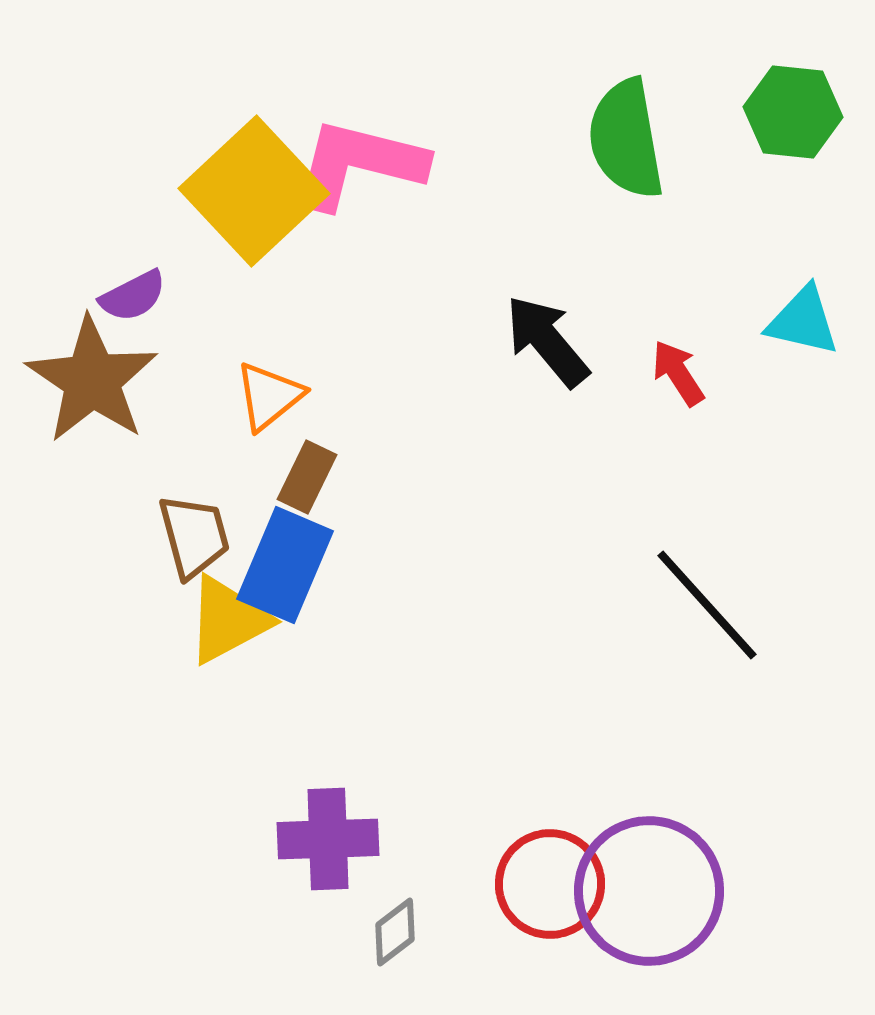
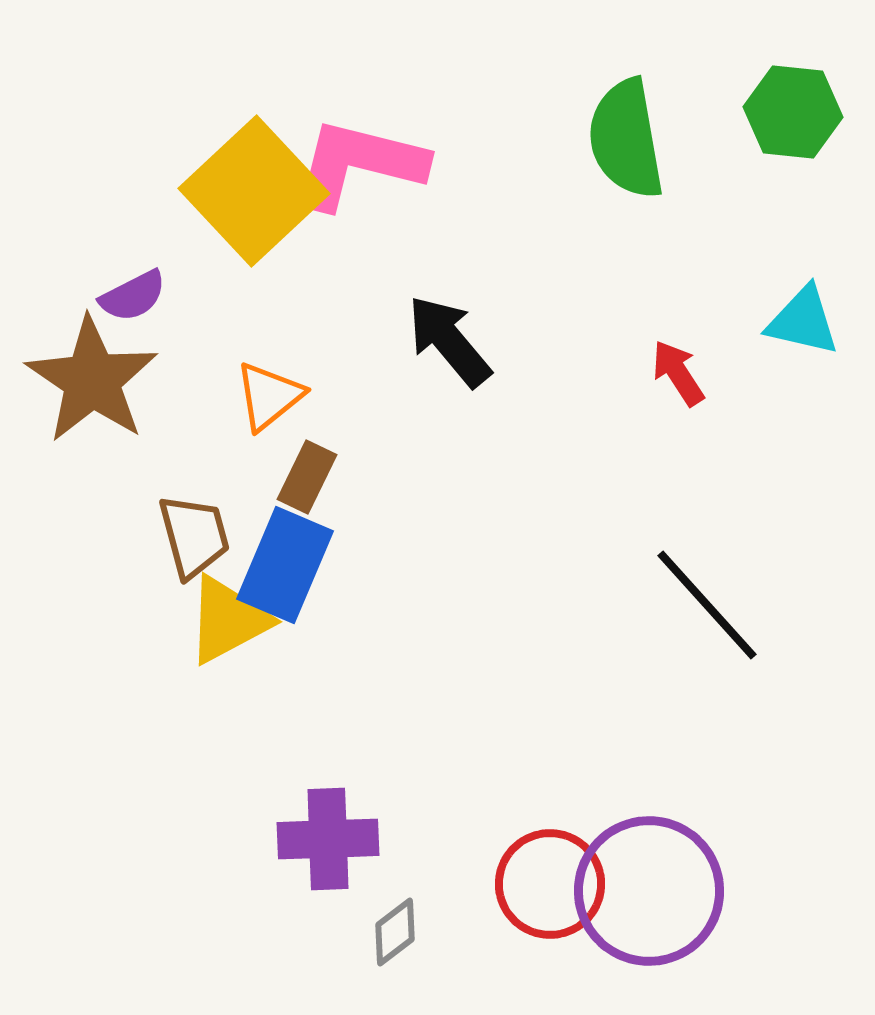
black arrow: moved 98 px left
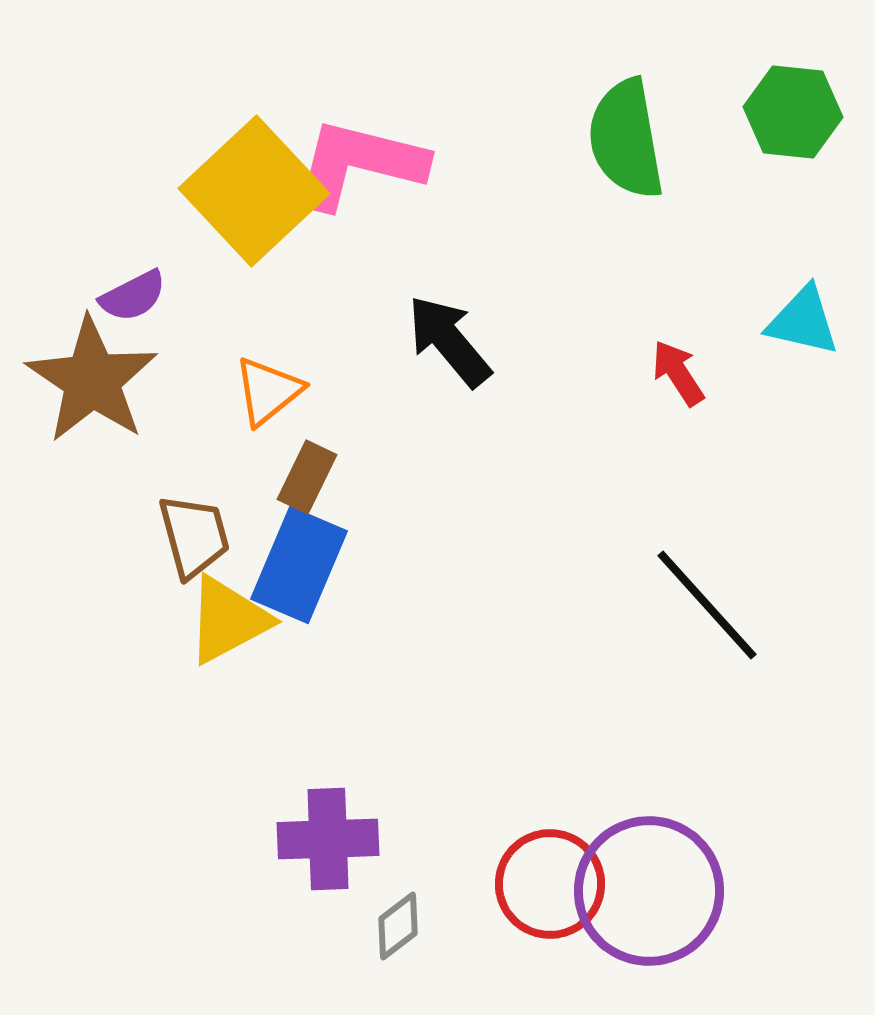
orange triangle: moved 1 px left, 5 px up
blue rectangle: moved 14 px right
gray diamond: moved 3 px right, 6 px up
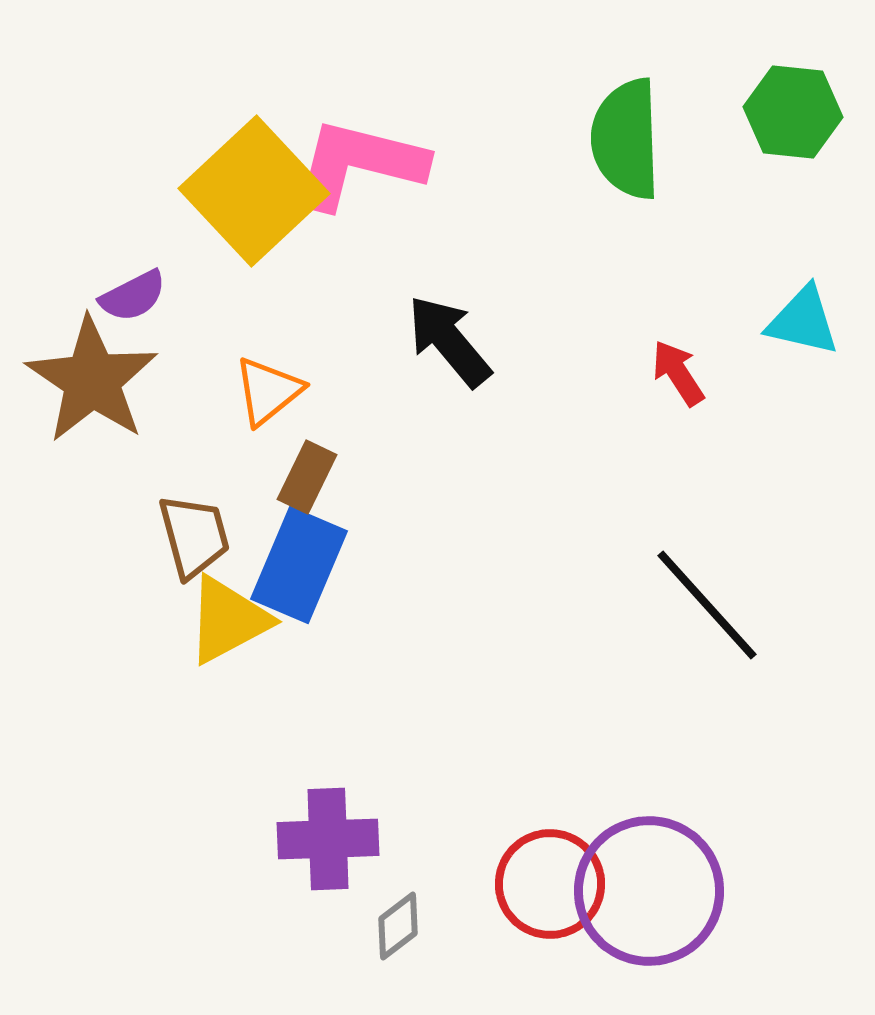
green semicircle: rotated 8 degrees clockwise
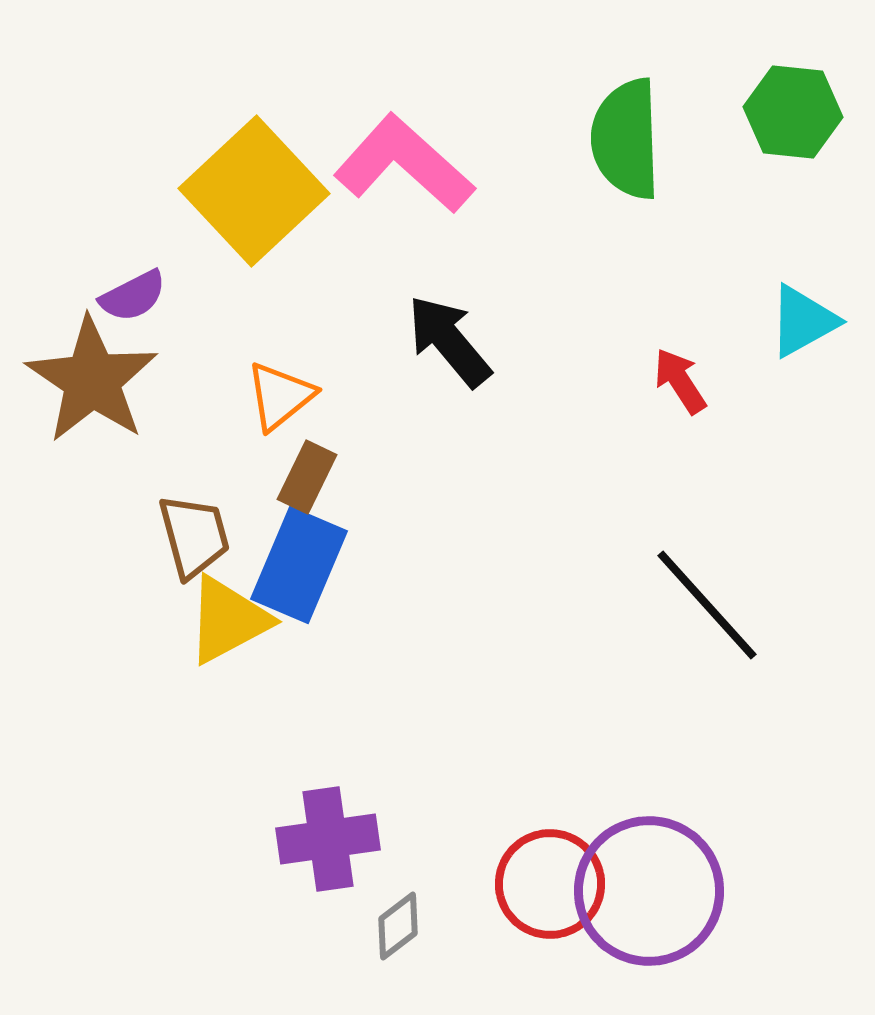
pink L-shape: moved 45 px right; rotated 28 degrees clockwise
cyan triangle: rotated 42 degrees counterclockwise
red arrow: moved 2 px right, 8 px down
orange triangle: moved 12 px right, 5 px down
purple cross: rotated 6 degrees counterclockwise
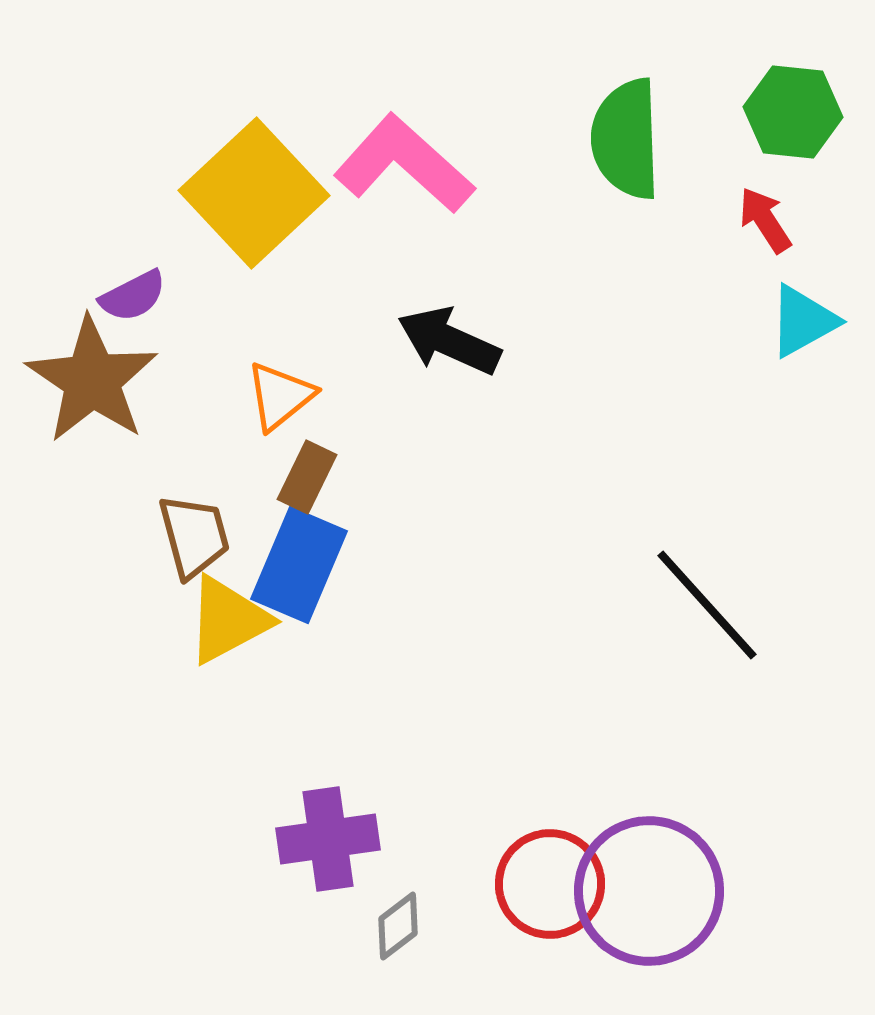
yellow square: moved 2 px down
black arrow: rotated 26 degrees counterclockwise
red arrow: moved 85 px right, 161 px up
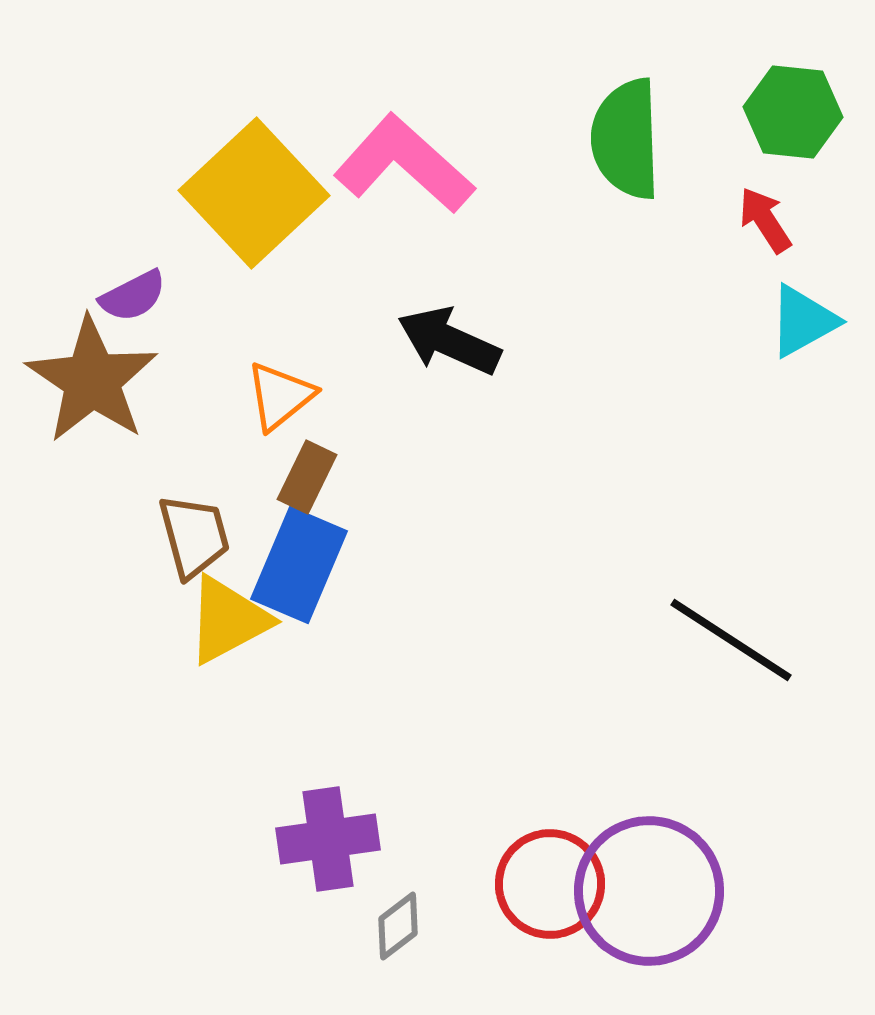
black line: moved 24 px right, 35 px down; rotated 15 degrees counterclockwise
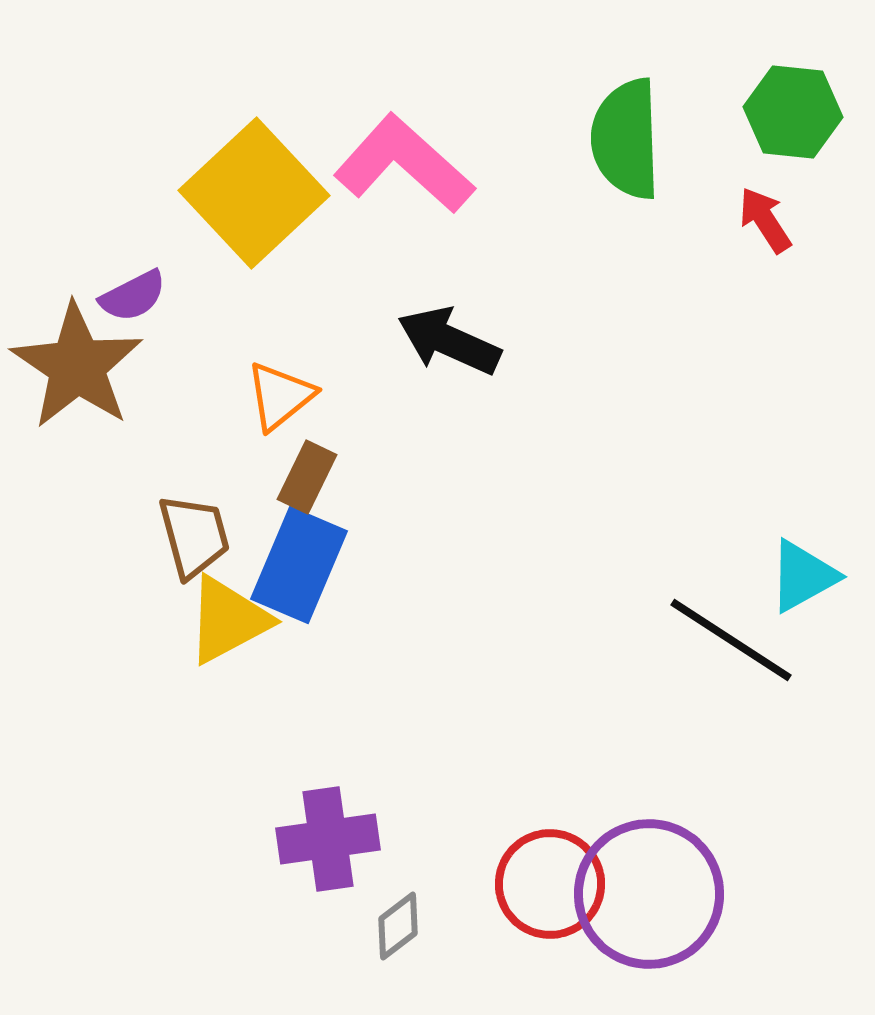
cyan triangle: moved 255 px down
brown star: moved 15 px left, 14 px up
purple circle: moved 3 px down
